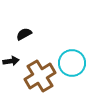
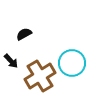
black arrow: rotated 56 degrees clockwise
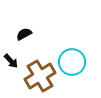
cyan circle: moved 1 px up
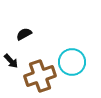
brown cross: rotated 12 degrees clockwise
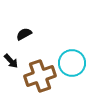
cyan circle: moved 1 px down
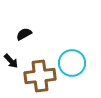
brown cross: rotated 12 degrees clockwise
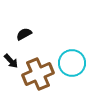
brown cross: moved 2 px left, 2 px up; rotated 16 degrees counterclockwise
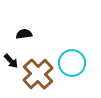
black semicircle: rotated 21 degrees clockwise
brown cross: rotated 20 degrees counterclockwise
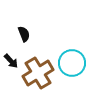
black semicircle: rotated 77 degrees clockwise
brown cross: moved 1 px up; rotated 12 degrees clockwise
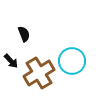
cyan circle: moved 2 px up
brown cross: moved 1 px right
